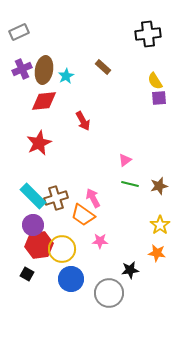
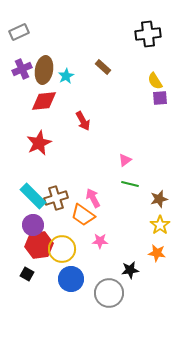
purple square: moved 1 px right
brown star: moved 13 px down
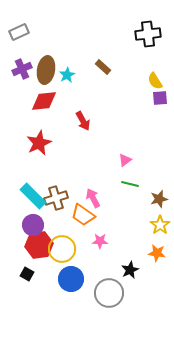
brown ellipse: moved 2 px right
cyan star: moved 1 px right, 1 px up
black star: rotated 18 degrees counterclockwise
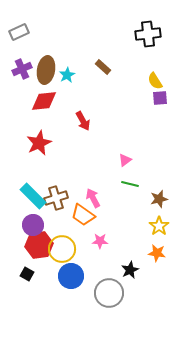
yellow star: moved 1 px left, 1 px down
blue circle: moved 3 px up
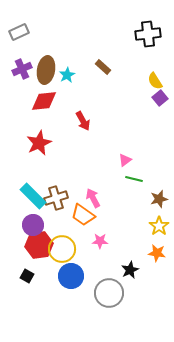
purple square: rotated 35 degrees counterclockwise
green line: moved 4 px right, 5 px up
black square: moved 2 px down
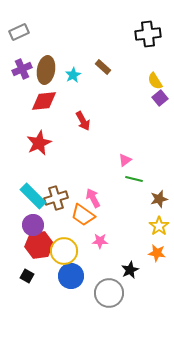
cyan star: moved 6 px right
yellow circle: moved 2 px right, 2 px down
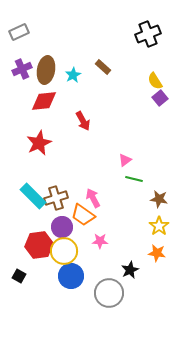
black cross: rotated 15 degrees counterclockwise
brown star: rotated 24 degrees clockwise
purple circle: moved 29 px right, 2 px down
black square: moved 8 px left
